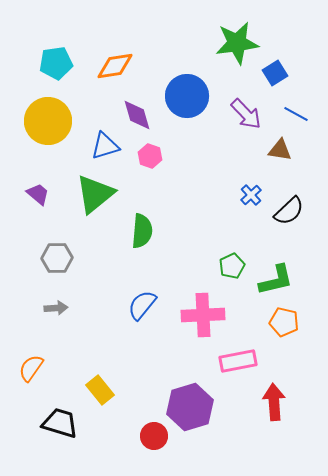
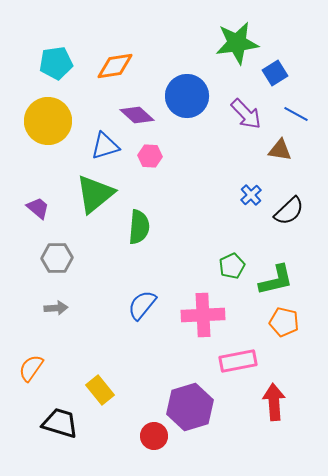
purple diamond: rotated 32 degrees counterclockwise
pink hexagon: rotated 15 degrees counterclockwise
purple trapezoid: moved 14 px down
green semicircle: moved 3 px left, 4 px up
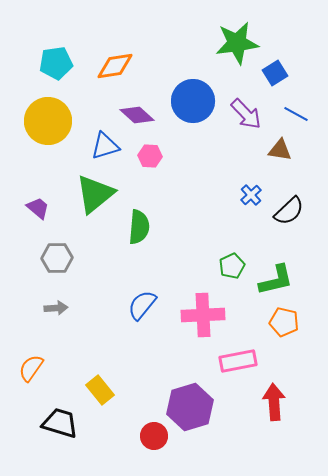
blue circle: moved 6 px right, 5 px down
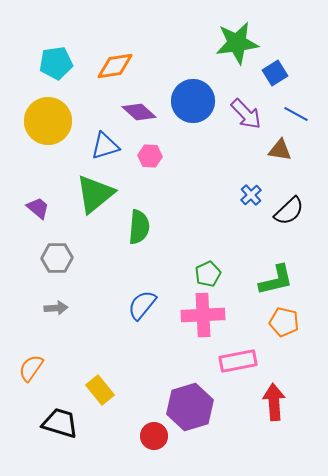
purple diamond: moved 2 px right, 3 px up
green pentagon: moved 24 px left, 8 px down
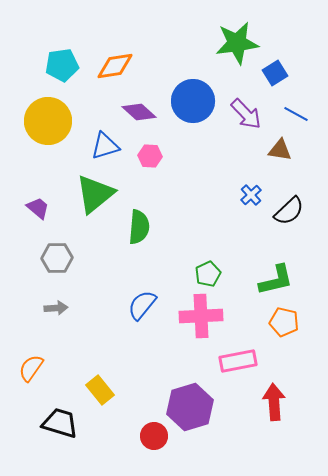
cyan pentagon: moved 6 px right, 2 px down
pink cross: moved 2 px left, 1 px down
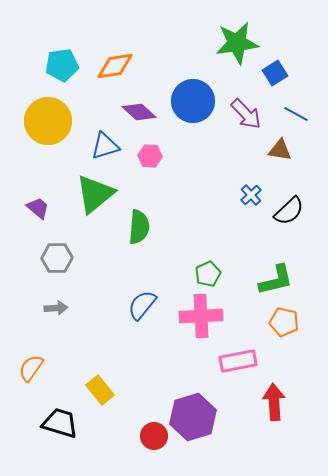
purple hexagon: moved 3 px right, 10 px down
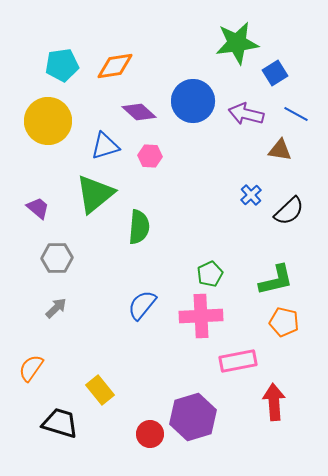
purple arrow: rotated 148 degrees clockwise
green pentagon: moved 2 px right
gray arrow: rotated 40 degrees counterclockwise
red circle: moved 4 px left, 2 px up
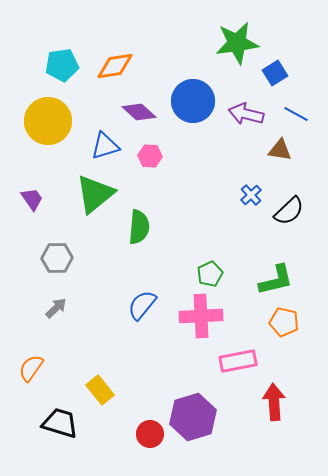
purple trapezoid: moved 6 px left, 9 px up; rotated 15 degrees clockwise
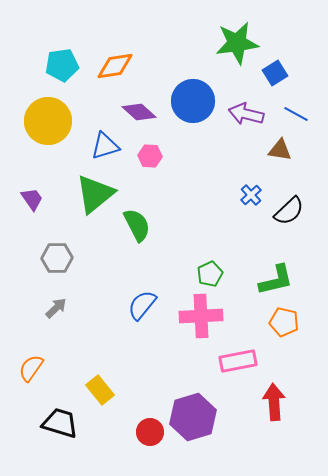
green semicircle: moved 2 px left, 2 px up; rotated 32 degrees counterclockwise
red circle: moved 2 px up
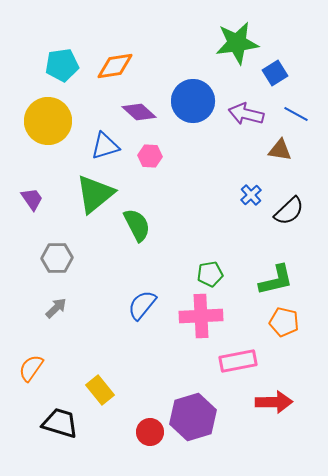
green pentagon: rotated 15 degrees clockwise
red arrow: rotated 93 degrees clockwise
